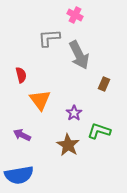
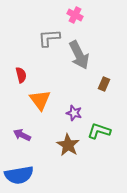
purple star: rotated 21 degrees counterclockwise
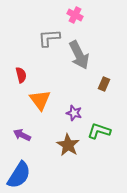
blue semicircle: rotated 48 degrees counterclockwise
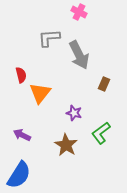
pink cross: moved 4 px right, 3 px up
orange triangle: moved 7 px up; rotated 15 degrees clockwise
green L-shape: moved 2 px right, 2 px down; rotated 55 degrees counterclockwise
brown star: moved 2 px left
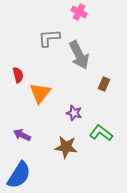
red semicircle: moved 3 px left
green L-shape: rotated 75 degrees clockwise
brown star: moved 2 px down; rotated 25 degrees counterclockwise
